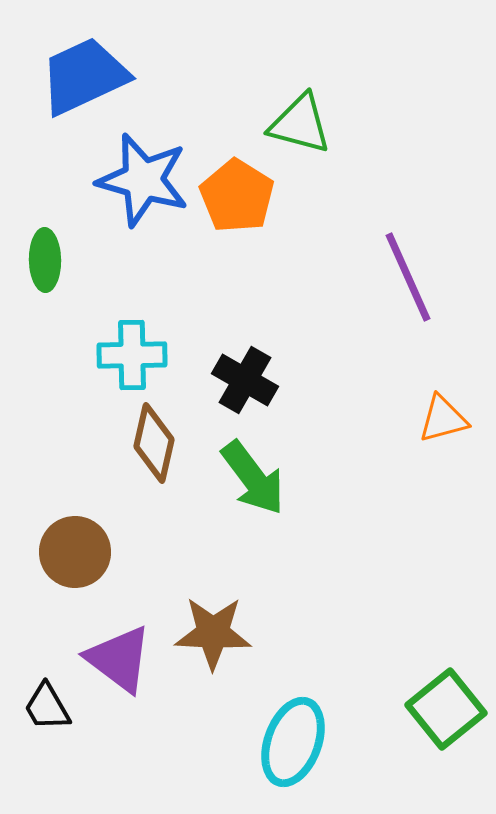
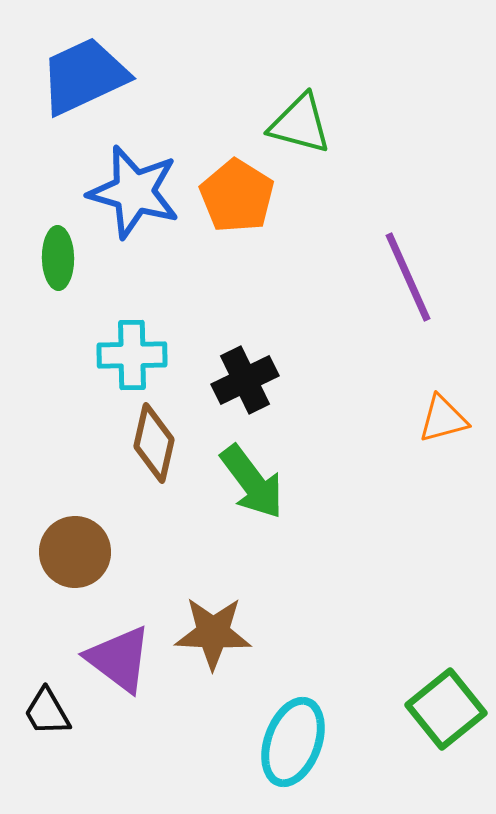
blue star: moved 9 px left, 12 px down
green ellipse: moved 13 px right, 2 px up
black cross: rotated 34 degrees clockwise
green arrow: moved 1 px left, 4 px down
black trapezoid: moved 5 px down
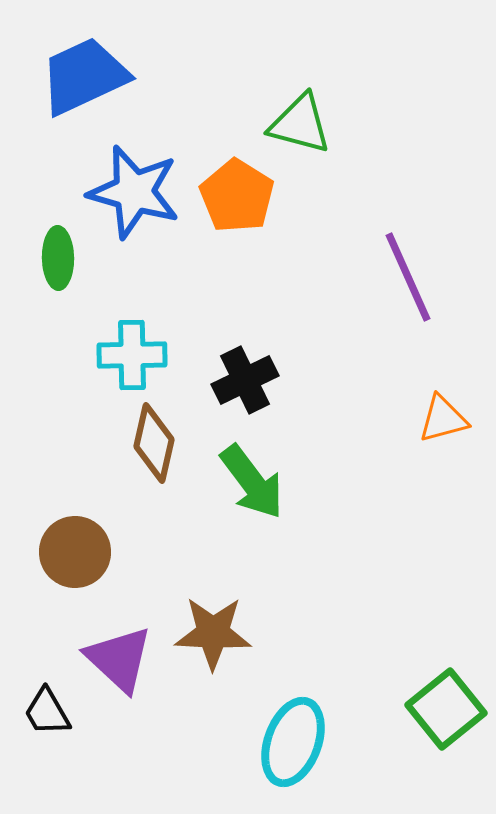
purple triangle: rotated 6 degrees clockwise
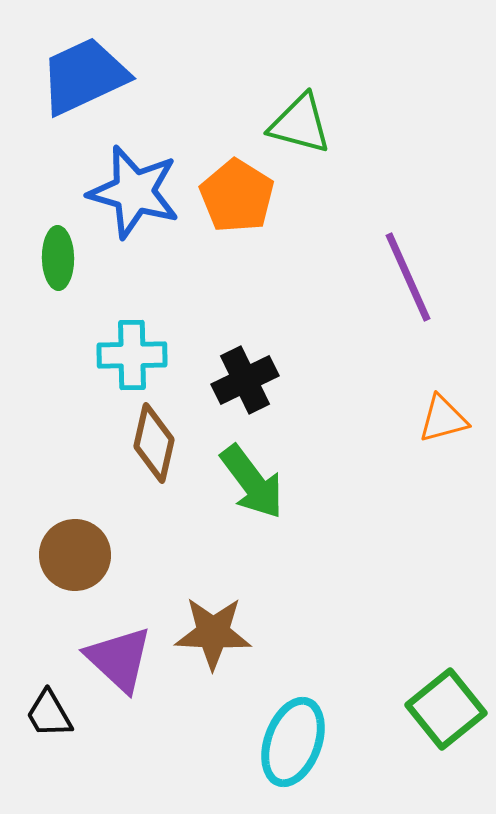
brown circle: moved 3 px down
black trapezoid: moved 2 px right, 2 px down
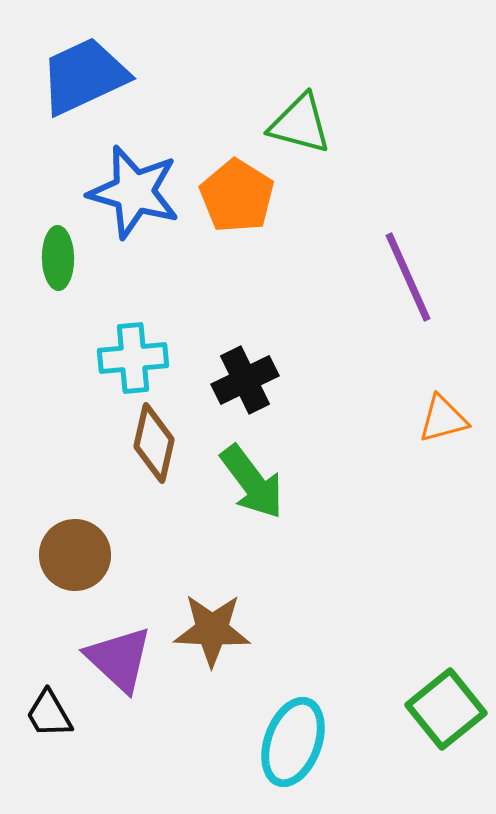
cyan cross: moved 1 px right, 3 px down; rotated 4 degrees counterclockwise
brown star: moved 1 px left, 3 px up
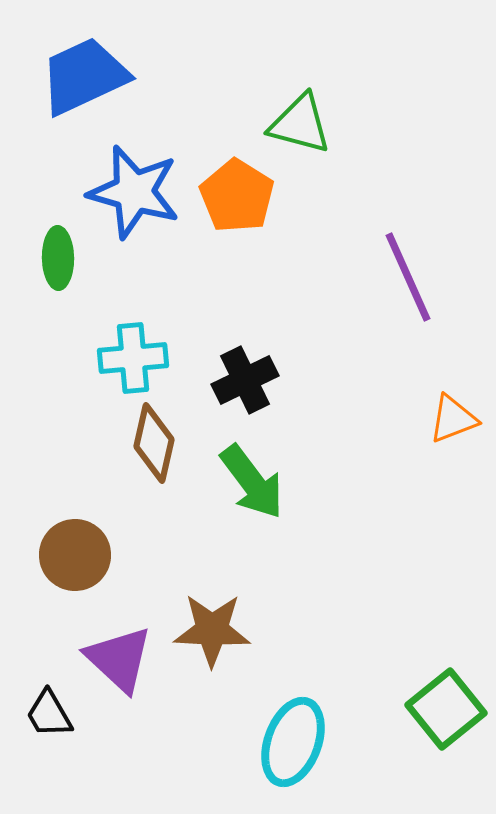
orange triangle: moved 10 px right; rotated 6 degrees counterclockwise
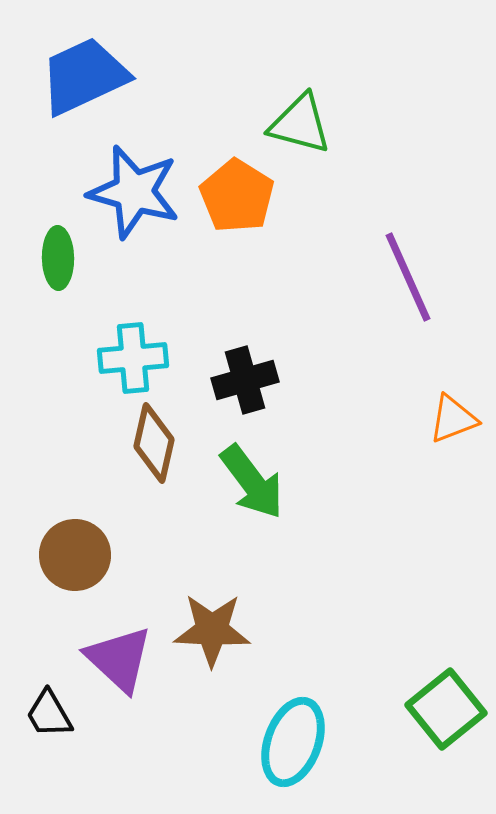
black cross: rotated 10 degrees clockwise
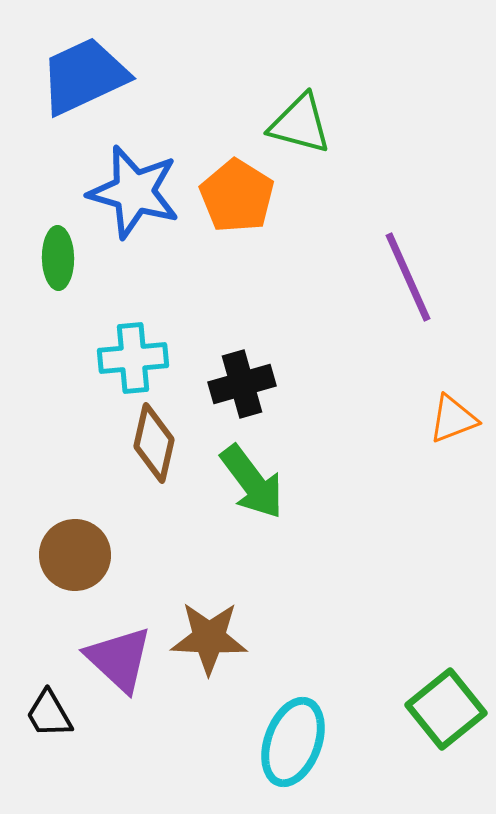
black cross: moved 3 px left, 4 px down
brown star: moved 3 px left, 8 px down
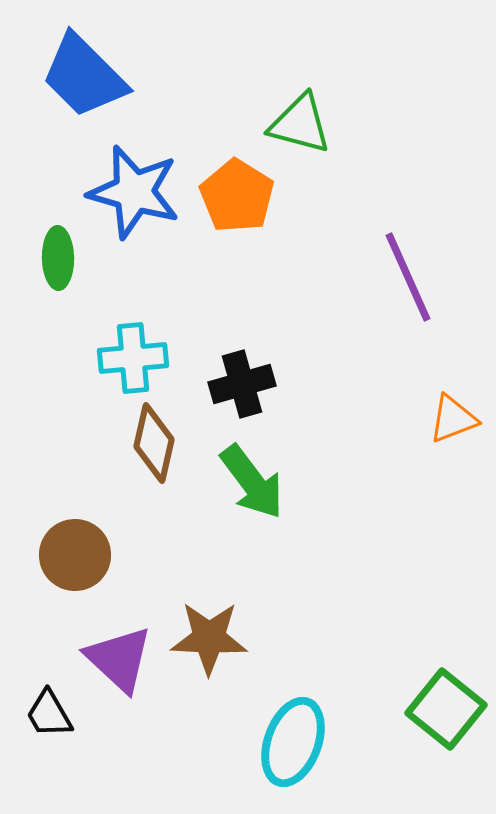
blue trapezoid: rotated 110 degrees counterclockwise
green square: rotated 12 degrees counterclockwise
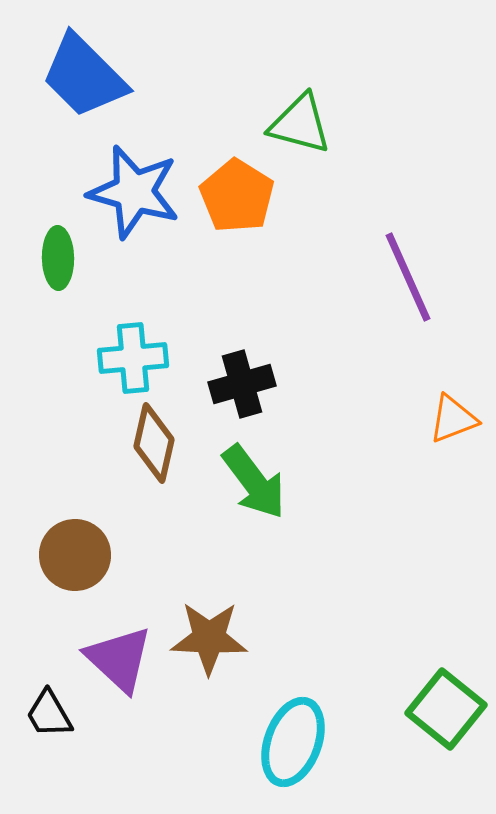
green arrow: moved 2 px right
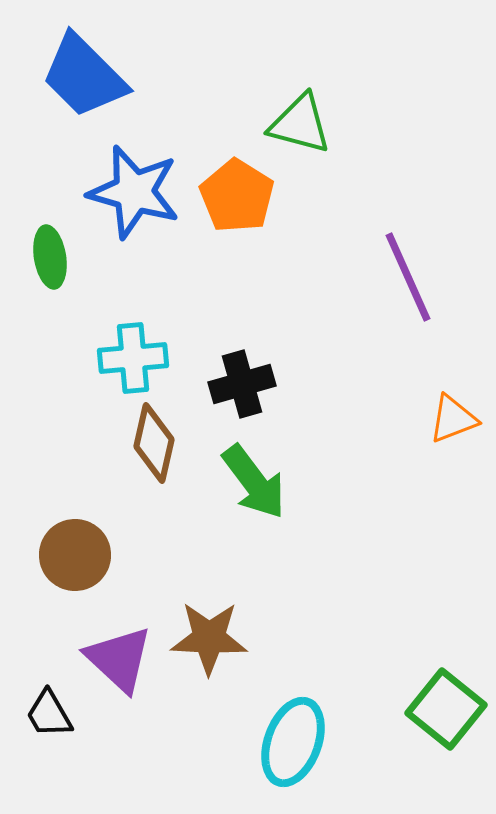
green ellipse: moved 8 px left, 1 px up; rotated 8 degrees counterclockwise
